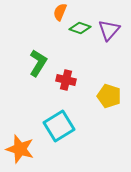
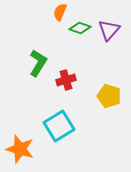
red cross: rotated 30 degrees counterclockwise
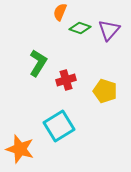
yellow pentagon: moved 4 px left, 5 px up
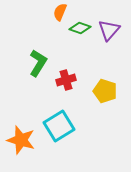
orange star: moved 1 px right, 9 px up
